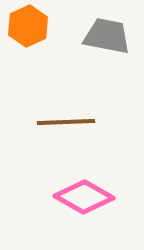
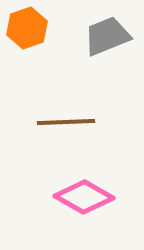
orange hexagon: moved 1 px left, 2 px down; rotated 6 degrees clockwise
gray trapezoid: rotated 33 degrees counterclockwise
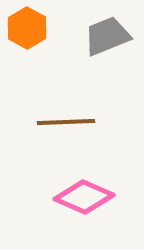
orange hexagon: rotated 12 degrees counterclockwise
pink diamond: rotated 6 degrees counterclockwise
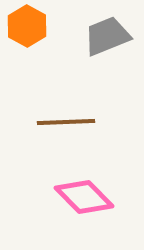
orange hexagon: moved 2 px up
pink diamond: rotated 22 degrees clockwise
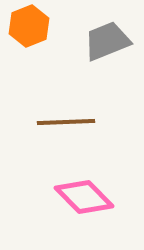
orange hexagon: moved 2 px right; rotated 9 degrees clockwise
gray trapezoid: moved 5 px down
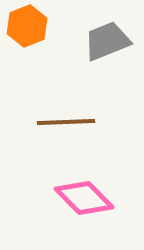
orange hexagon: moved 2 px left
pink diamond: moved 1 px down
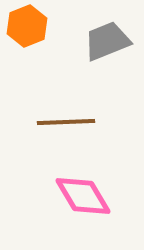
pink diamond: moved 1 px left, 2 px up; rotated 14 degrees clockwise
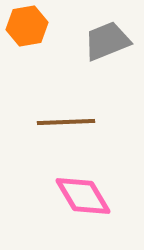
orange hexagon: rotated 12 degrees clockwise
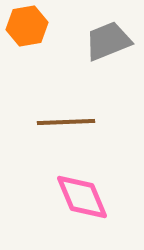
gray trapezoid: moved 1 px right
pink diamond: moved 1 px left, 1 px down; rotated 8 degrees clockwise
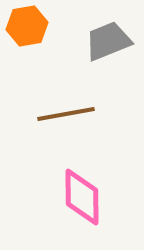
brown line: moved 8 px up; rotated 8 degrees counterclockwise
pink diamond: rotated 22 degrees clockwise
